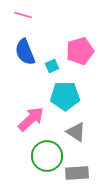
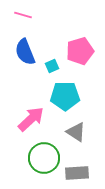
green circle: moved 3 px left, 2 px down
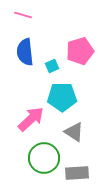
blue semicircle: rotated 16 degrees clockwise
cyan pentagon: moved 3 px left, 1 px down
gray triangle: moved 2 px left
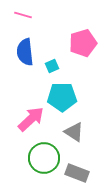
pink pentagon: moved 3 px right, 8 px up
gray rectangle: rotated 25 degrees clockwise
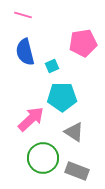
pink pentagon: rotated 8 degrees clockwise
blue semicircle: rotated 8 degrees counterclockwise
green circle: moved 1 px left
gray rectangle: moved 2 px up
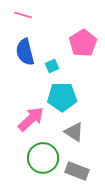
pink pentagon: rotated 24 degrees counterclockwise
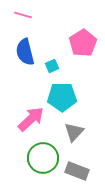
gray triangle: rotated 40 degrees clockwise
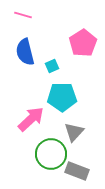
green circle: moved 8 px right, 4 px up
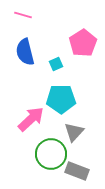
cyan square: moved 4 px right, 2 px up
cyan pentagon: moved 1 px left, 2 px down
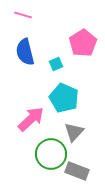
cyan pentagon: moved 3 px right, 1 px up; rotated 24 degrees clockwise
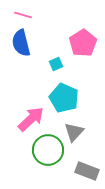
blue semicircle: moved 4 px left, 9 px up
green circle: moved 3 px left, 4 px up
gray rectangle: moved 10 px right
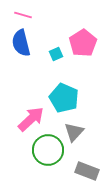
cyan square: moved 10 px up
